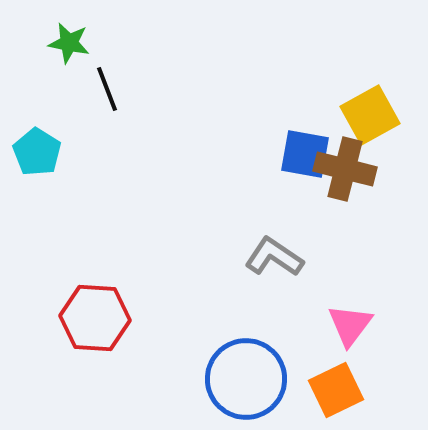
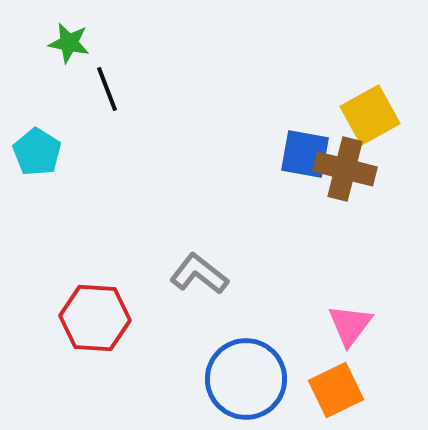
gray L-shape: moved 75 px left, 17 px down; rotated 4 degrees clockwise
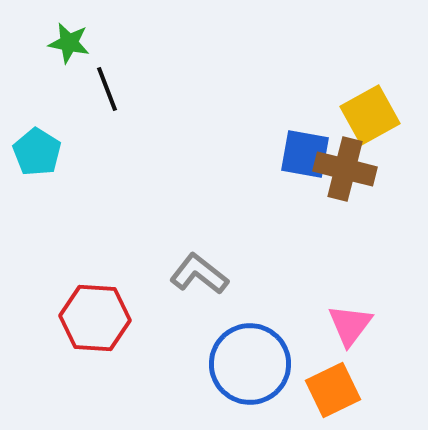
blue circle: moved 4 px right, 15 px up
orange square: moved 3 px left
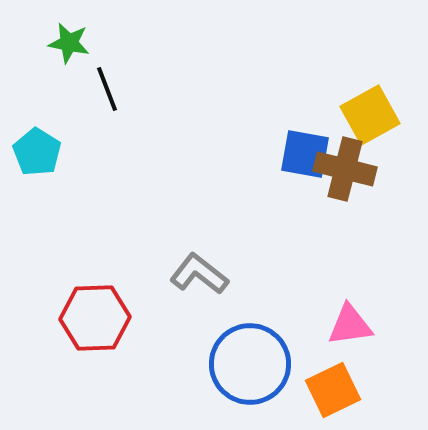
red hexagon: rotated 6 degrees counterclockwise
pink triangle: rotated 45 degrees clockwise
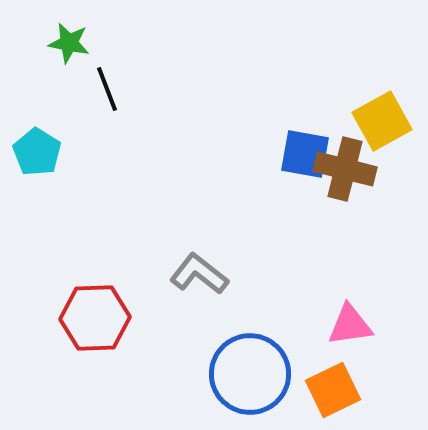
yellow square: moved 12 px right, 6 px down
blue circle: moved 10 px down
